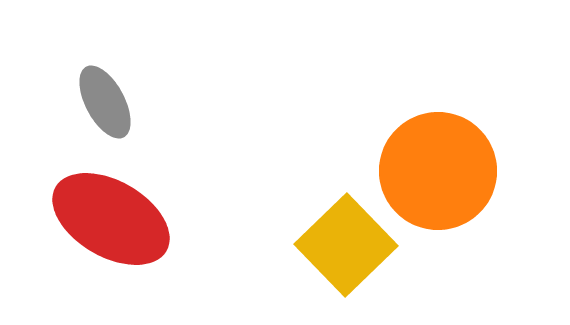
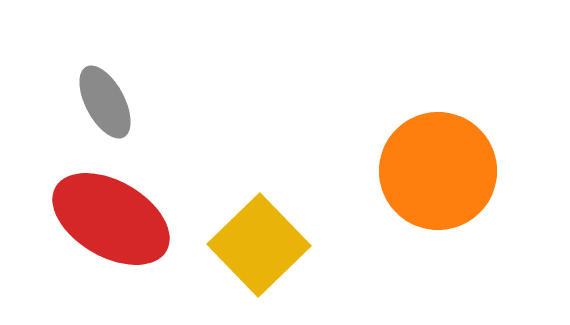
yellow square: moved 87 px left
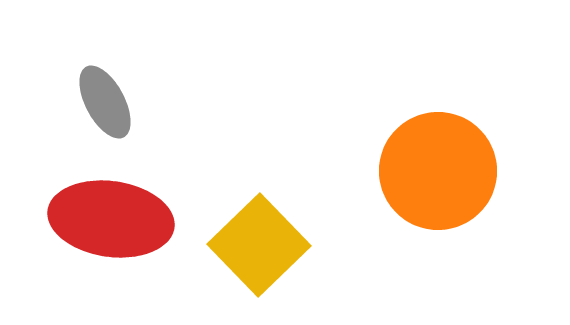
red ellipse: rotated 22 degrees counterclockwise
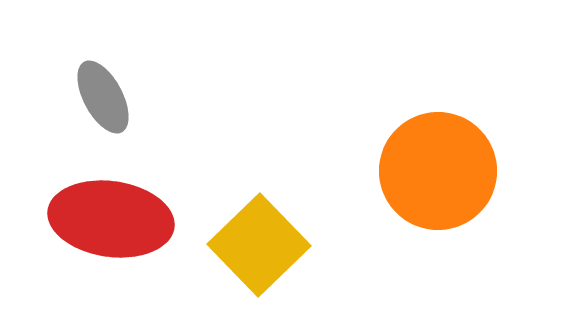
gray ellipse: moved 2 px left, 5 px up
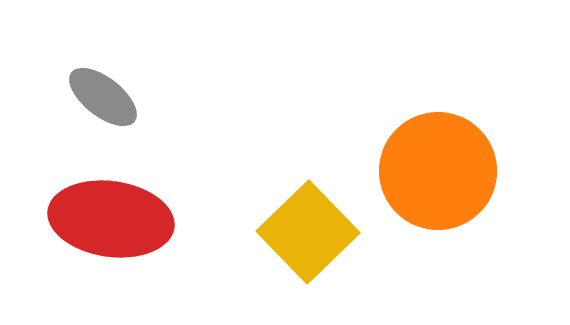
gray ellipse: rotated 24 degrees counterclockwise
yellow square: moved 49 px right, 13 px up
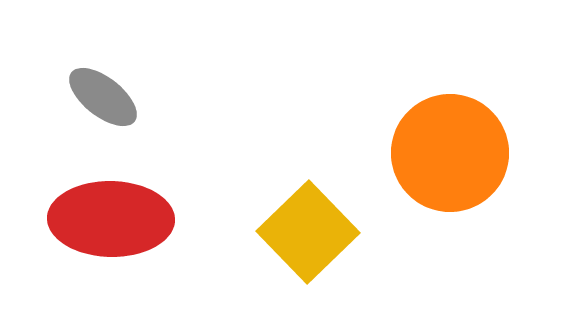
orange circle: moved 12 px right, 18 px up
red ellipse: rotated 7 degrees counterclockwise
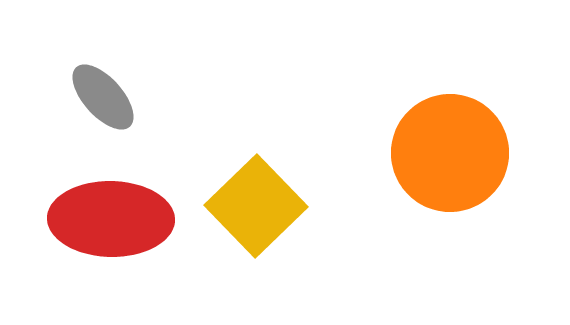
gray ellipse: rotated 10 degrees clockwise
yellow square: moved 52 px left, 26 px up
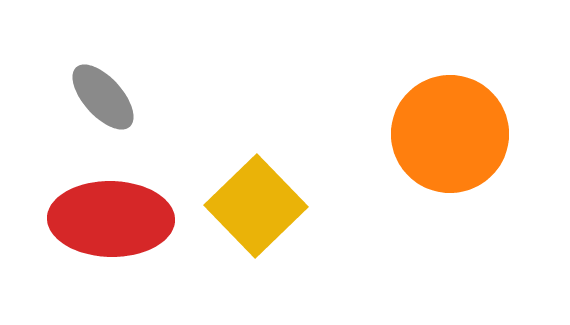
orange circle: moved 19 px up
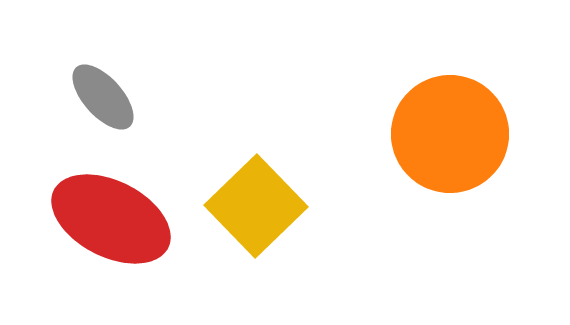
red ellipse: rotated 26 degrees clockwise
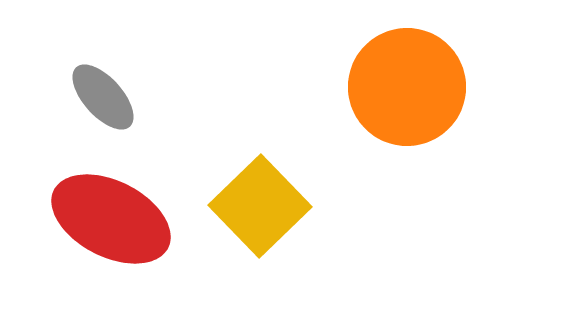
orange circle: moved 43 px left, 47 px up
yellow square: moved 4 px right
